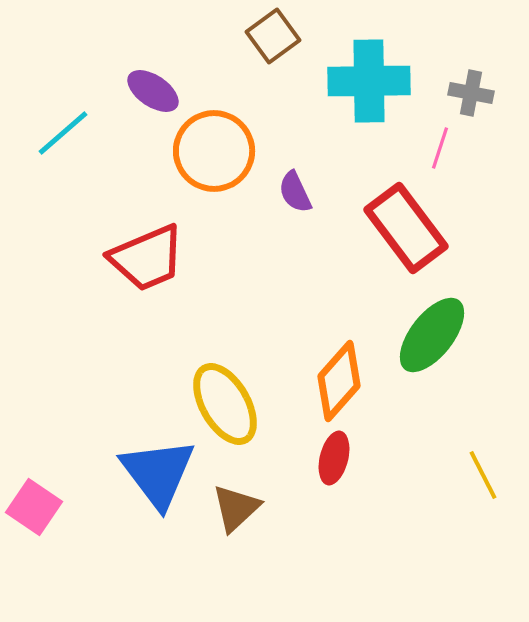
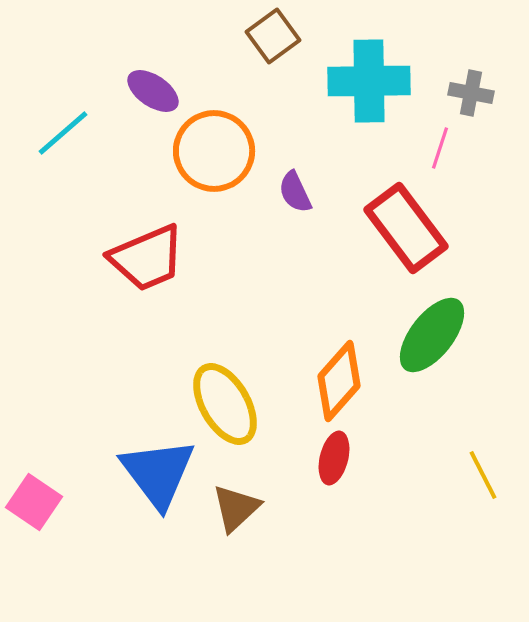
pink square: moved 5 px up
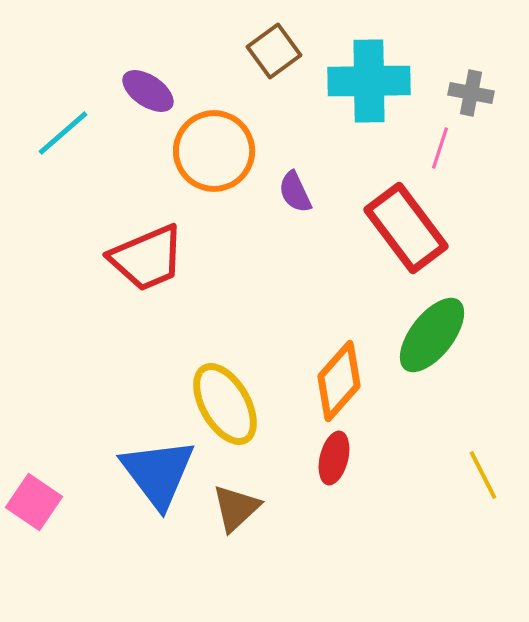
brown square: moved 1 px right, 15 px down
purple ellipse: moved 5 px left
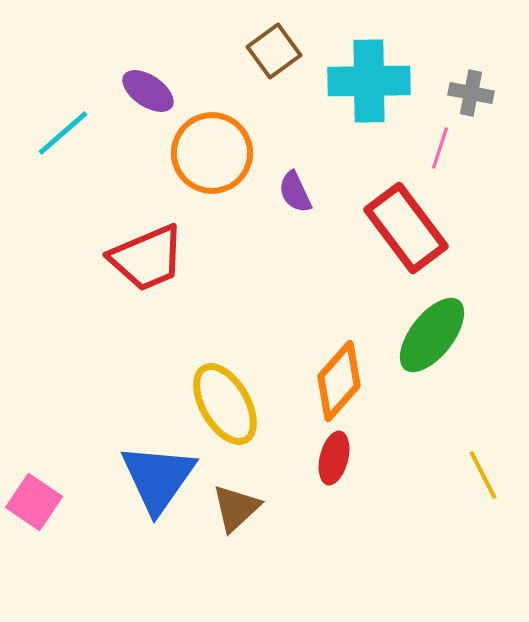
orange circle: moved 2 px left, 2 px down
blue triangle: moved 5 px down; rotated 12 degrees clockwise
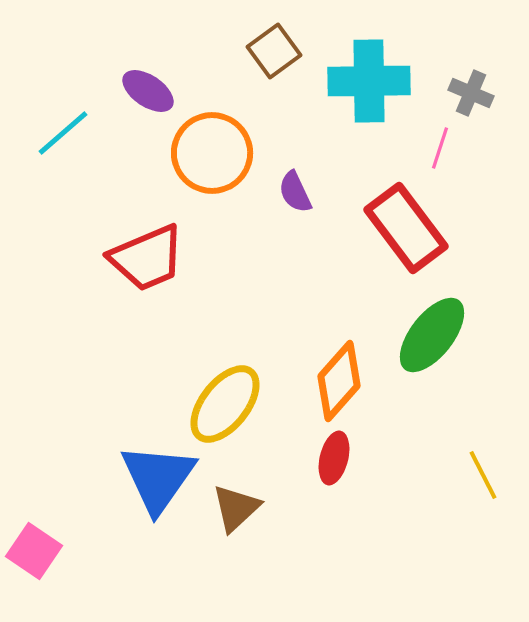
gray cross: rotated 12 degrees clockwise
yellow ellipse: rotated 68 degrees clockwise
pink square: moved 49 px down
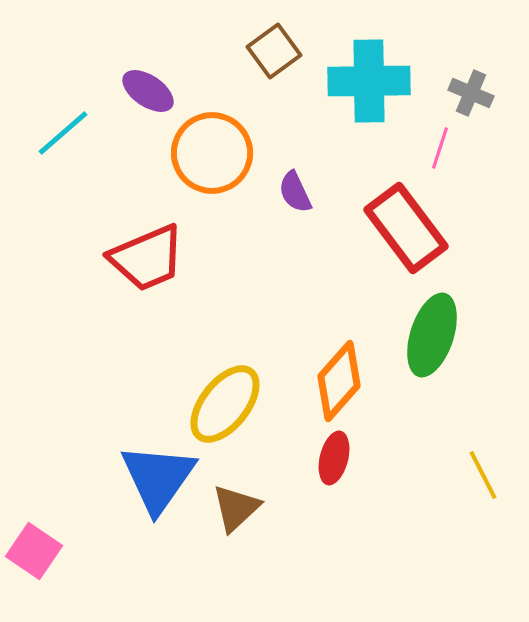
green ellipse: rotated 20 degrees counterclockwise
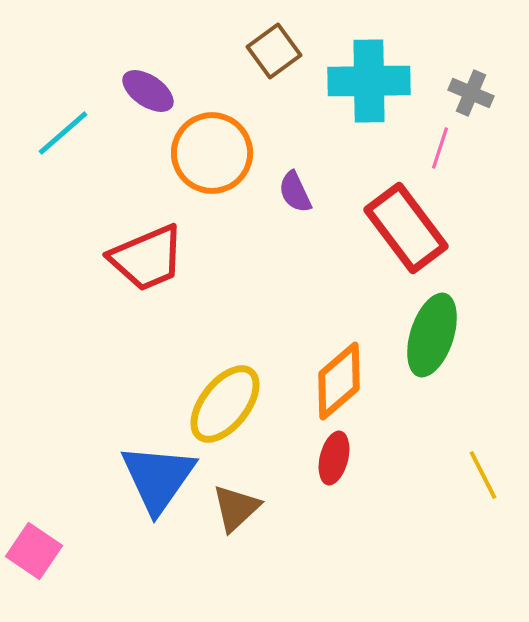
orange diamond: rotated 8 degrees clockwise
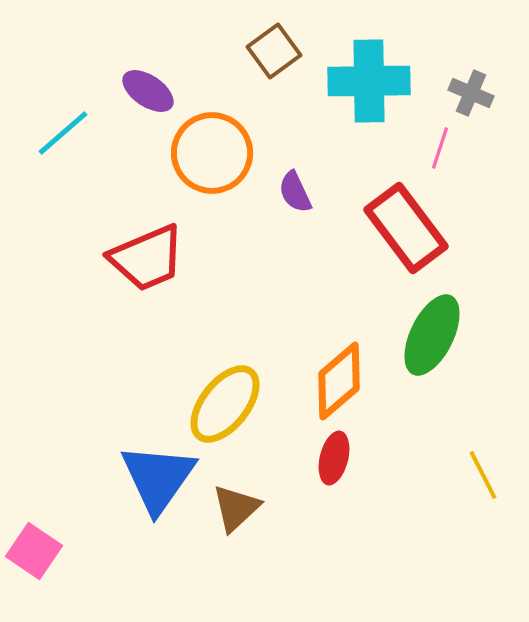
green ellipse: rotated 8 degrees clockwise
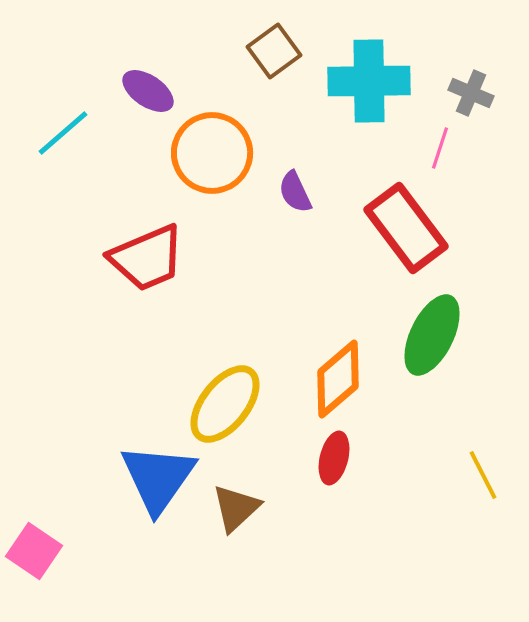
orange diamond: moved 1 px left, 2 px up
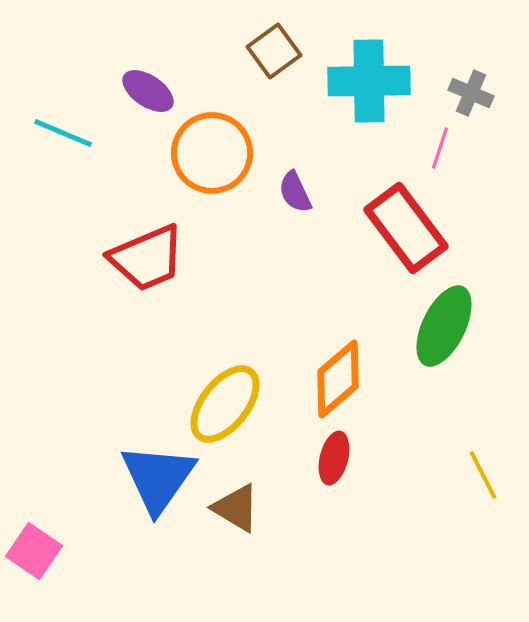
cyan line: rotated 64 degrees clockwise
green ellipse: moved 12 px right, 9 px up
brown triangle: rotated 46 degrees counterclockwise
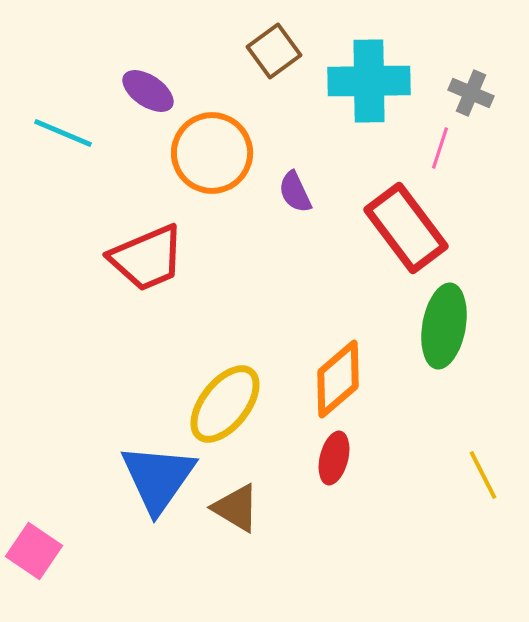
green ellipse: rotated 16 degrees counterclockwise
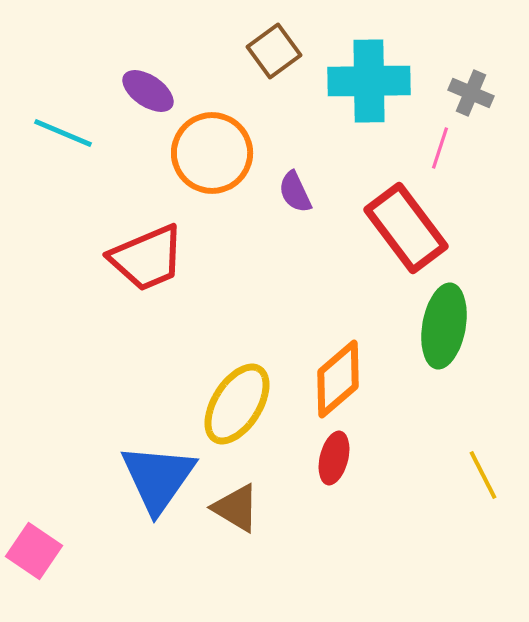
yellow ellipse: moved 12 px right; rotated 6 degrees counterclockwise
